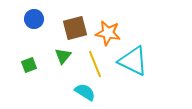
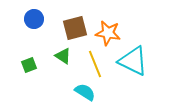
green triangle: rotated 36 degrees counterclockwise
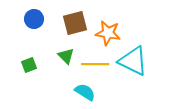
brown square: moved 5 px up
green triangle: moved 3 px right; rotated 12 degrees clockwise
yellow line: rotated 68 degrees counterclockwise
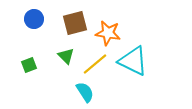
yellow line: rotated 40 degrees counterclockwise
cyan semicircle: rotated 25 degrees clockwise
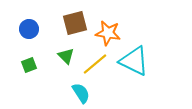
blue circle: moved 5 px left, 10 px down
cyan triangle: moved 1 px right
cyan semicircle: moved 4 px left, 1 px down
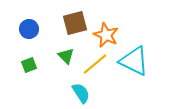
orange star: moved 2 px left, 2 px down; rotated 15 degrees clockwise
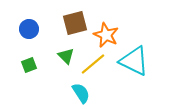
yellow line: moved 2 px left
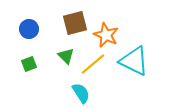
green square: moved 1 px up
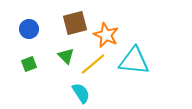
cyan triangle: rotated 20 degrees counterclockwise
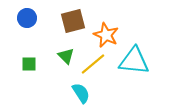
brown square: moved 2 px left, 2 px up
blue circle: moved 2 px left, 11 px up
green square: rotated 21 degrees clockwise
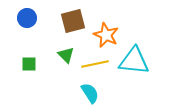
green triangle: moved 1 px up
yellow line: moved 2 px right; rotated 28 degrees clockwise
cyan semicircle: moved 9 px right
